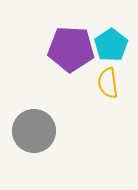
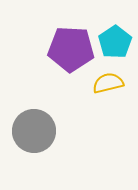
cyan pentagon: moved 4 px right, 3 px up
yellow semicircle: rotated 84 degrees clockwise
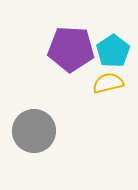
cyan pentagon: moved 2 px left, 9 px down
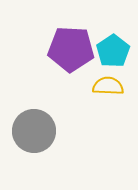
yellow semicircle: moved 3 px down; rotated 16 degrees clockwise
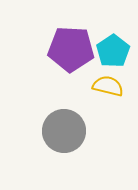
yellow semicircle: rotated 12 degrees clockwise
gray circle: moved 30 px right
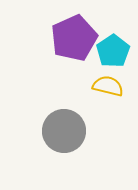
purple pentagon: moved 3 px right, 11 px up; rotated 27 degrees counterclockwise
